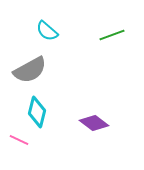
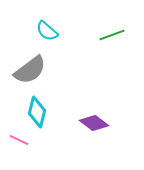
gray semicircle: rotated 8 degrees counterclockwise
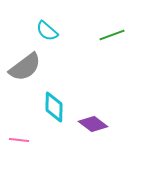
gray semicircle: moved 5 px left, 3 px up
cyan diamond: moved 17 px right, 5 px up; rotated 12 degrees counterclockwise
purple diamond: moved 1 px left, 1 px down
pink line: rotated 18 degrees counterclockwise
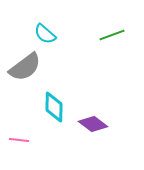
cyan semicircle: moved 2 px left, 3 px down
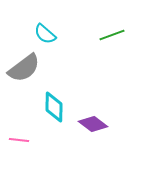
gray semicircle: moved 1 px left, 1 px down
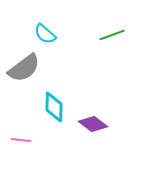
pink line: moved 2 px right
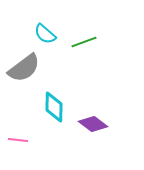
green line: moved 28 px left, 7 px down
pink line: moved 3 px left
